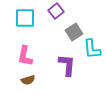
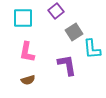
cyan square: moved 2 px left
pink L-shape: moved 2 px right, 4 px up
purple L-shape: rotated 15 degrees counterclockwise
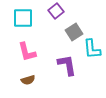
pink L-shape: rotated 25 degrees counterclockwise
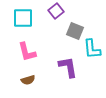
gray square: moved 1 px right, 1 px up; rotated 36 degrees counterclockwise
purple L-shape: moved 1 px right, 2 px down
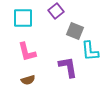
cyan L-shape: moved 2 px left, 2 px down
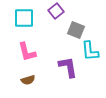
cyan square: moved 1 px right
gray square: moved 1 px right, 1 px up
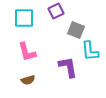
purple square: rotated 14 degrees clockwise
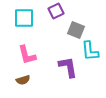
pink L-shape: moved 3 px down
brown semicircle: moved 5 px left
